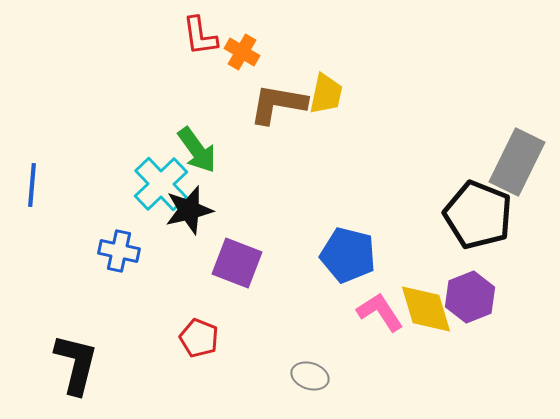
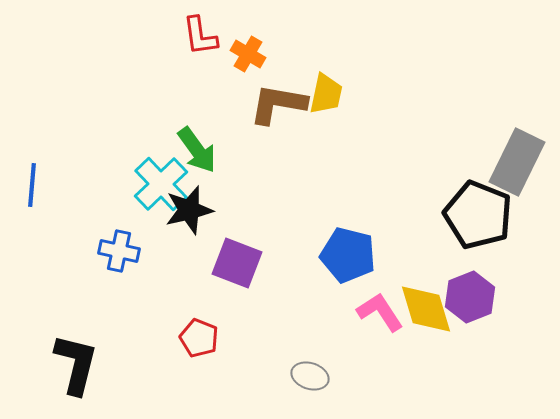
orange cross: moved 6 px right, 2 px down
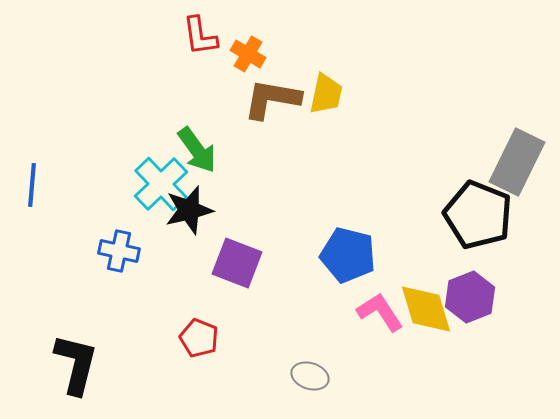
brown L-shape: moved 6 px left, 5 px up
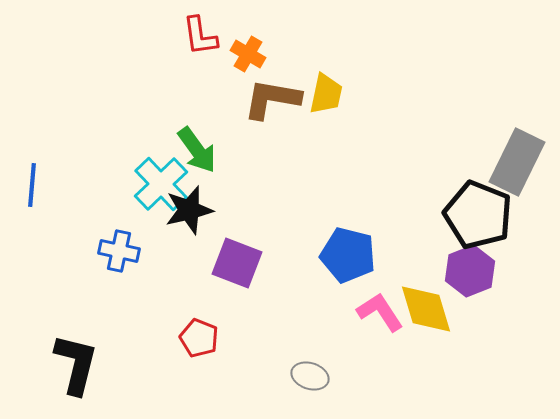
purple hexagon: moved 26 px up
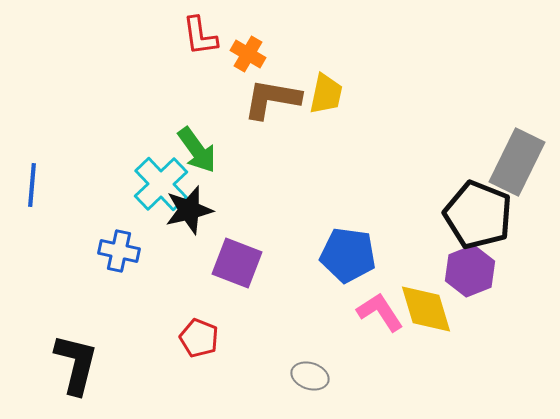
blue pentagon: rotated 6 degrees counterclockwise
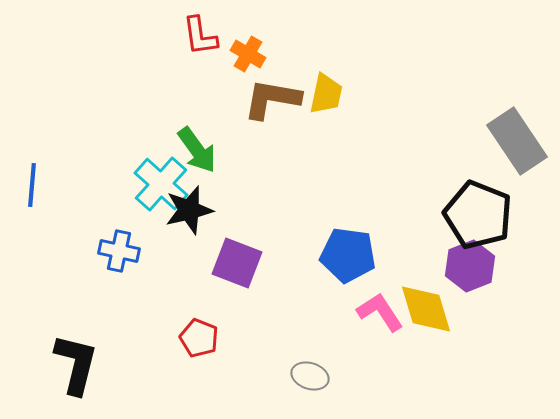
gray rectangle: moved 21 px up; rotated 60 degrees counterclockwise
cyan cross: rotated 4 degrees counterclockwise
purple hexagon: moved 5 px up
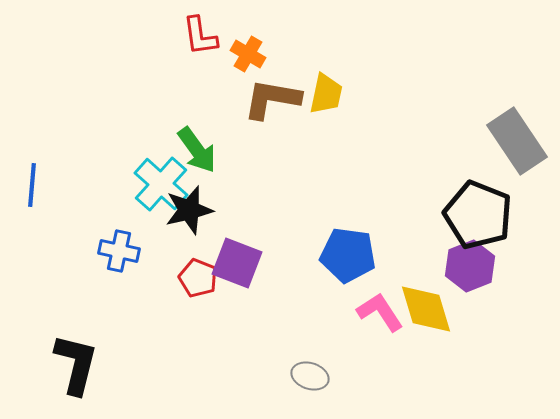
red pentagon: moved 1 px left, 60 px up
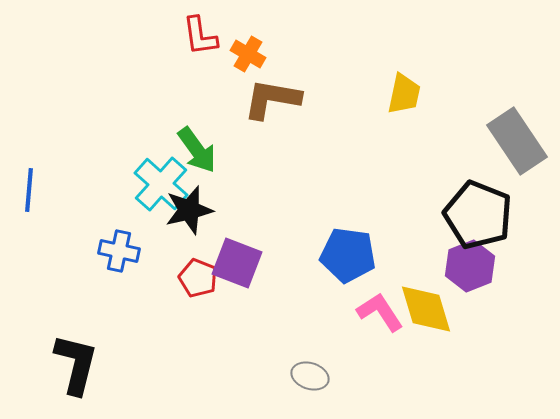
yellow trapezoid: moved 78 px right
blue line: moved 3 px left, 5 px down
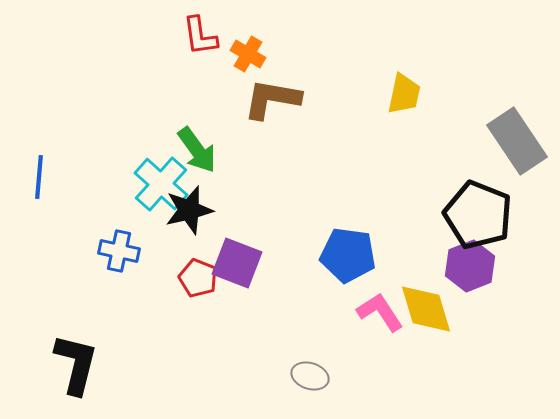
blue line: moved 10 px right, 13 px up
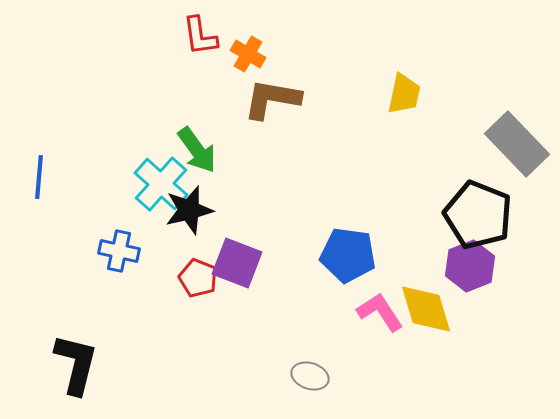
gray rectangle: moved 3 px down; rotated 10 degrees counterclockwise
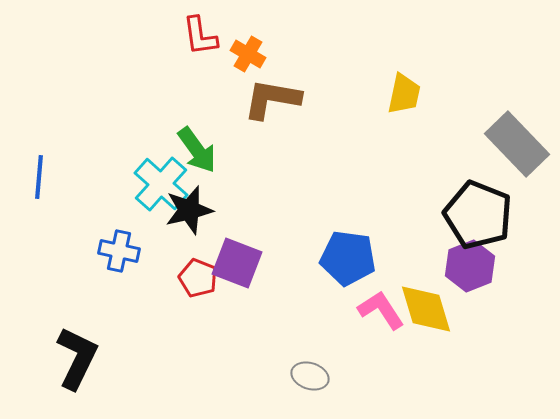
blue pentagon: moved 3 px down
pink L-shape: moved 1 px right, 2 px up
black L-shape: moved 1 px right, 6 px up; rotated 12 degrees clockwise
